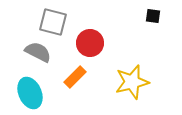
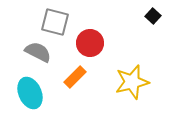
black square: rotated 35 degrees clockwise
gray square: moved 2 px right
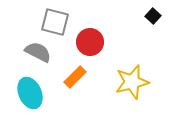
red circle: moved 1 px up
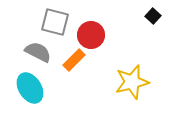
red circle: moved 1 px right, 7 px up
orange rectangle: moved 1 px left, 17 px up
cyan ellipse: moved 5 px up; rotated 8 degrees counterclockwise
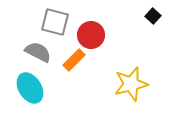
yellow star: moved 1 px left, 2 px down
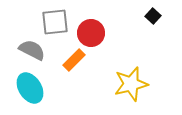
gray square: rotated 20 degrees counterclockwise
red circle: moved 2 px up
gray semicircle: moved 6 px left, 2 px up
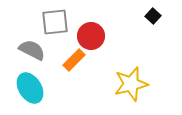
red circle: moved 3 px down
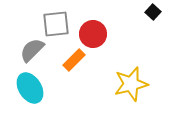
black square: moved 4 px up
gray square: moved 1 px right, 2 px down
red circle: moved 2 px right, 2 px up
gray semicircle: rotated 72 degrees counterclockwise
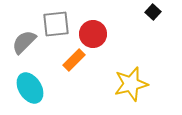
gray semicircle: moved 8 px left, 8 px up
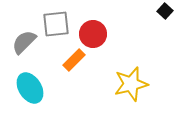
black square: moved 12 px right, 1 px up
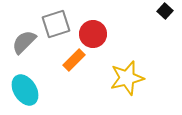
gray square: rotated 12 degrees counterclockwise
yellow star: moved 4 px left, 6 px up
cyan ellipse: moved 5 px left, 2 px down
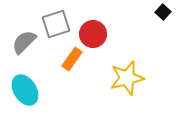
black square: moved 2 px left, 1 px down
orange rectangle: moved 2 px left, 1 px up; rotated 10 degrees counterclockwise
